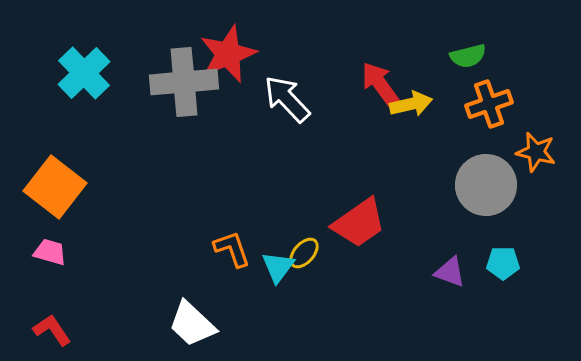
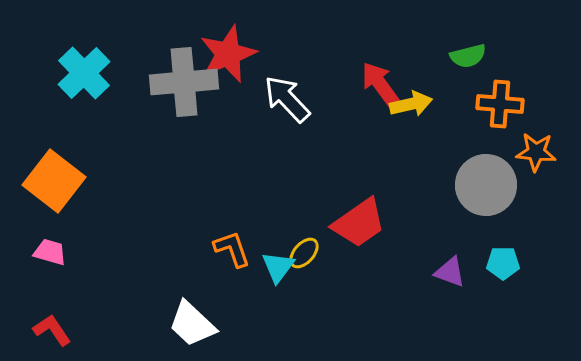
orange cross: moved 11 px right; rotated 24 degrees clockwise
orange star: rotated 9 degrees counterclockwise
orange square: moved 1 px left, 6 px up
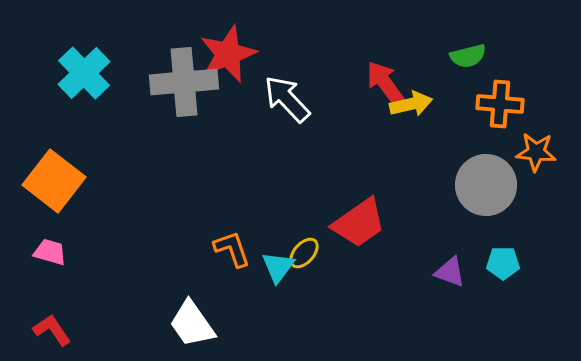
red arrow: moved 5 px right, 1 px up
white trapezoid: rotated 12 degrees clockwise
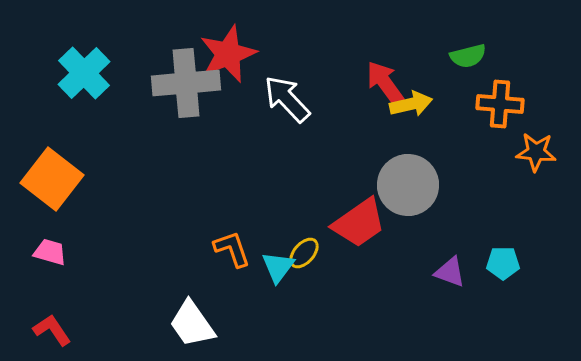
gray cross: moved 2 px right, 1 px down
orange square: moved 2 px left, 2 px up
gray circle: moved 78 px left
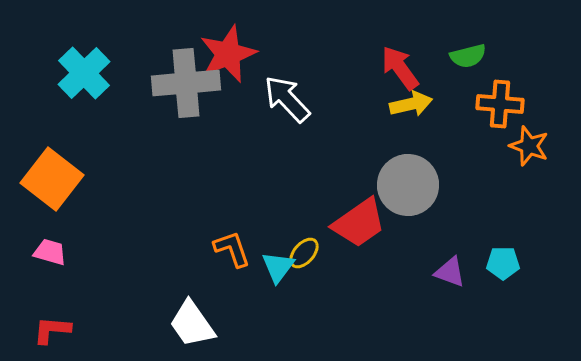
red arrow: moved 15 px right, 15 px up
orange star: moved 7 px left, 6 px up; rotated 15 degrees clockwise
red L-shape: rotated 51 degrees counterclockwise
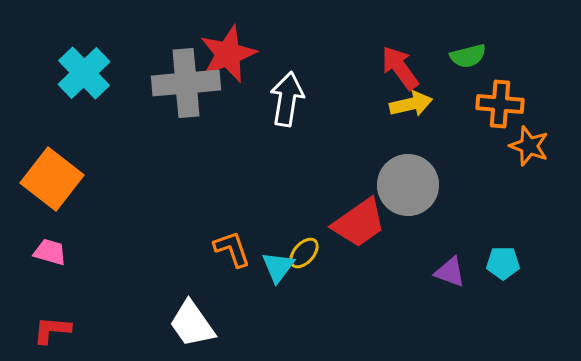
white arrow: rotated 52 degrees clockwise
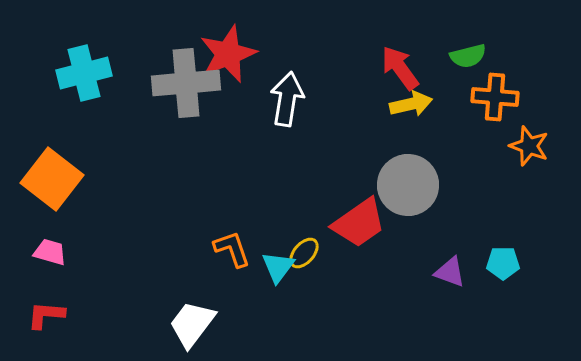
cyan cross: rotated 30 degrees clockwise
orange cross: moved 5 px left, 7 px up
white trapezoid: rotated 72 degrees clockwise
red L-shape: moved 6 px left, 15 px up
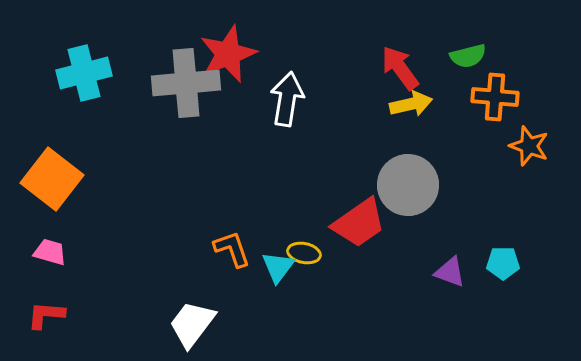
yellow ellipse: rotated 60 degrees clockwise
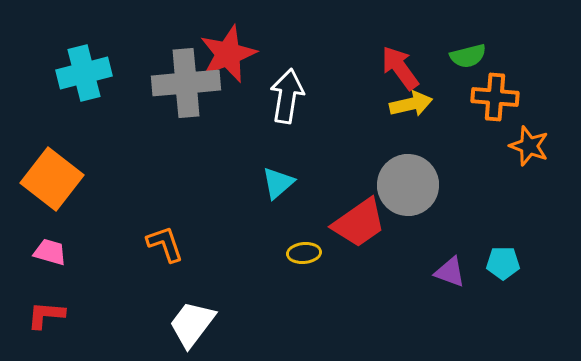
white arrow: moved 3 px up
orange L-shape: moved 67 px left, 5 px up
yellow ellipse: rotated 16 degrees counterclockwise
cyan triangle: moved 84 px up; rotated 12 degrees clockwise
